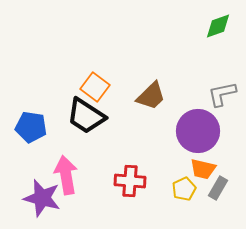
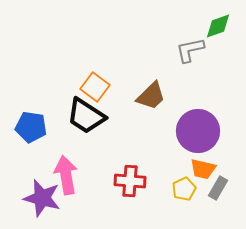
gray L-shape: moved 32 px left, 44 px up
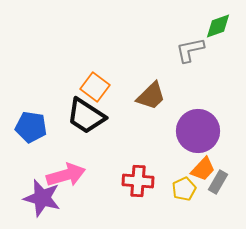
orange trapezoid: rotated 60 degrees counterclockwise
pink arrow: rotated 84 degrees clockwise
red cross: moved 8 px right
gray rectangle: moved 6 px up
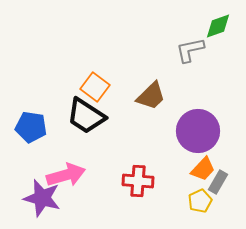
yellow pentagon: moved 16 px right, 12 px down
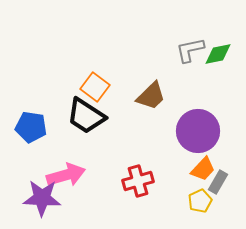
green diamond: moved 28 px down; rotated 8 degrees clockwise
red cross: rotated 20 degrees counterclockwise
purple star: rotated 12 degrees counterclockwise
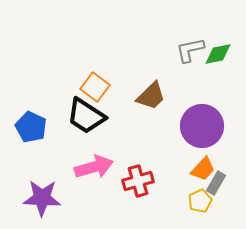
blue pentagon: rotated 16 degrees clockwise
purple circle: moved 4 px right, 5 px up
pink arrow: moved 28 px right, 8 px up
gray rectangle: moved 2 px left, 1 px down
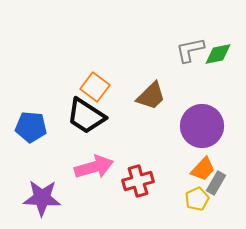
blue pentagon: rotated 20 degrees counterclockwise
yellow pentagon: moved 3 px left, 2 px up
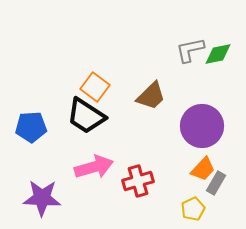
blue pentagon: rotated 8 degrees counterclockwise
yellow pentagon: moved 4 px left, 10 px down
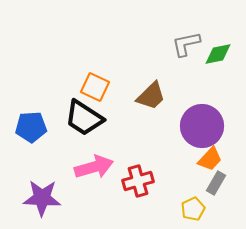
gray L-shape: moved 4 px left, 6 px up
orange square: rotated 12 degrees counterclockwise
black trapezoid: moved 2 px left, 2 px down
orange trapezoid: moved 7 px right, 10 px up
